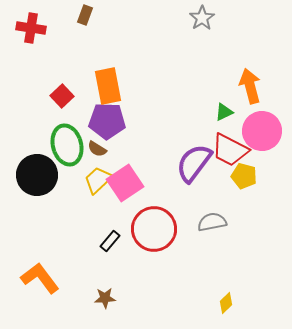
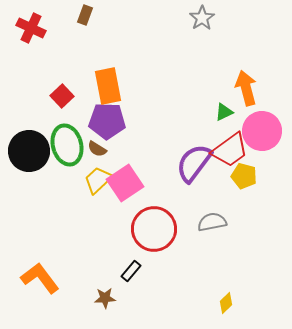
red cross: rotated 16 degrees clockwise
orange arrow: moved 4 px left, 2 px down
red trapezoid: rotated 63 degrees counterclockwise
black circle: moved 8 px left, 24 px up
black rectangle: moved 21 px right, 30 px down
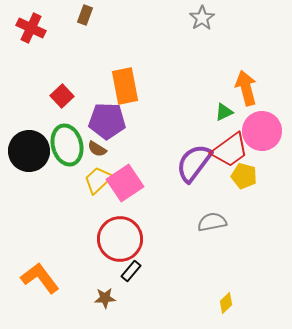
orange rectangle: moved 17 px right
red circle: moved 34 px left, 10 px down
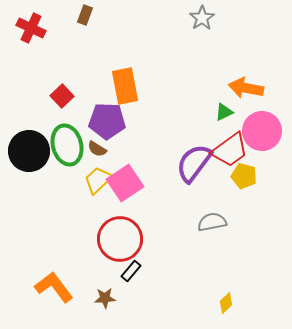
orange arrow: rotated 64 degrees counterclockwise
orange L-shape: moved 14 px right, 9 px down
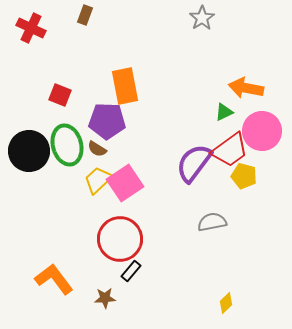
red square: moved 2 px left, 1 px up; rotated 25 degrees counterclockwise
orange L-shape: moved 8 px up
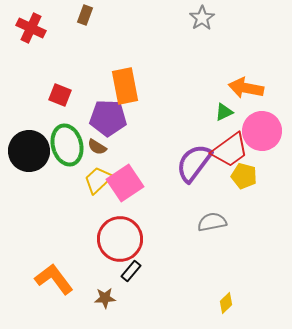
purple pentagon: moved 1 px right, 3 px up
brown semicircle: moved 2 px up
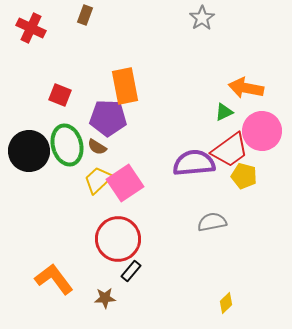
purple semicircle: rotated 48 degrees clockwise
red circle: moved 2 px left
